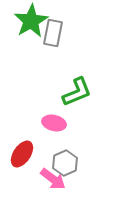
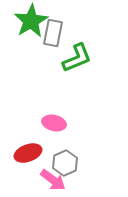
green L-shape: moved 34 px up
red ellipse: moved 6 px right, 1 px up; rotated 36 degrees clockwise
pink arrow: moved 1 px down
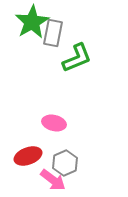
green star: moved 1 px right, 1 px down
red ellipse: moved 3 px down
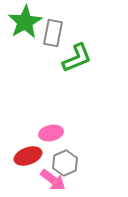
green star: moved 7 px left
pink ellipse: moved 3 px left, 10 px down; rotated 25 degrees counterclockwise
